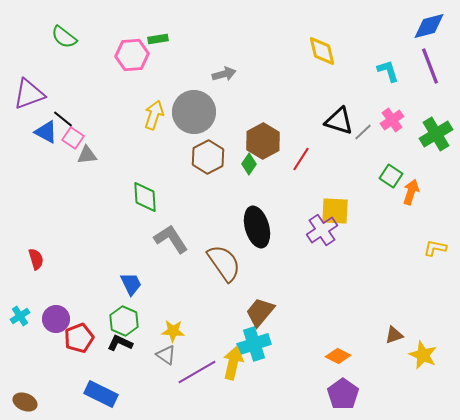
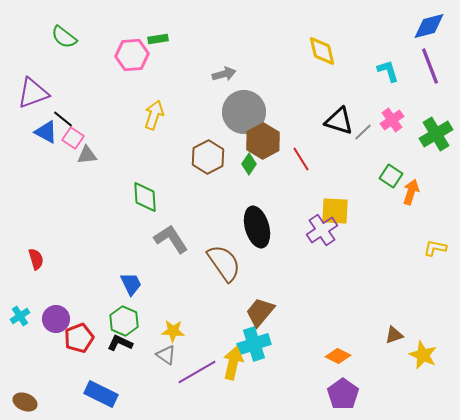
purple triangle at (29, 94): moved 4 px right, 1 px up
gray circle at (194, 112): moved 50 px right
red line at (301, 159): rotated 65 degrees counterclockwise
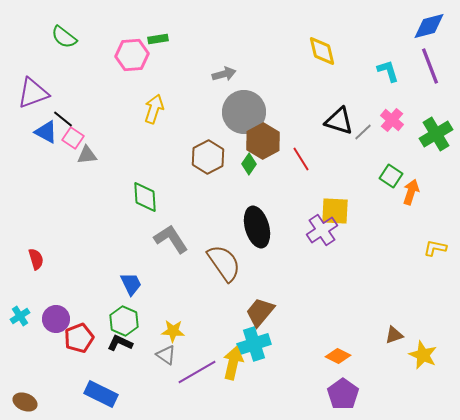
yellow arrow at (154, 115): moved 6 px up
pink cross at (392, 120): rotated 15 degrees counterclockwise
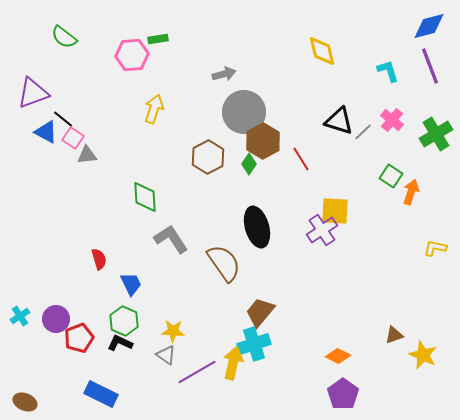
red semicircle at (36, 259): moved 63 px right
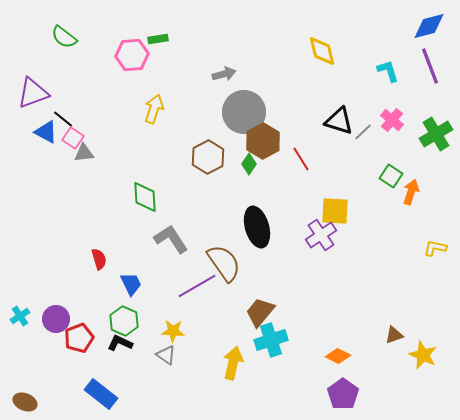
gray triangle at (87, 155): moved 3 px left, 2 px up
purple cross at (322, 230): moved 1 px left, 5 px down
cyan cross at (254, 344): moved 17 px right, 4 px up
purple line at (197, 372): moved 86 px up
blue rectangle at (101, 394): rotated 12 degrees clockwise
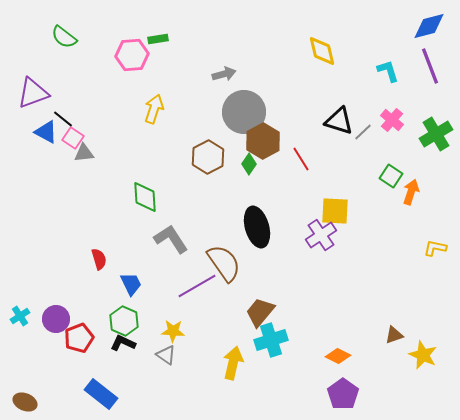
black L-shape at (120, 343): moved 3 px right
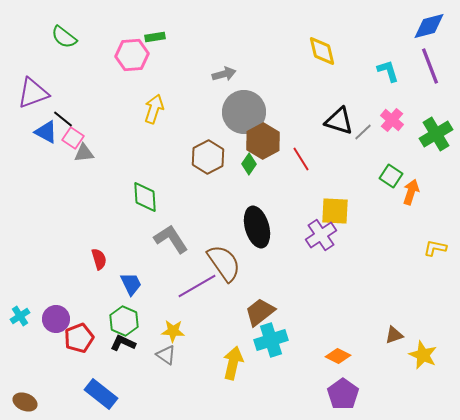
green rectangle at (158, 39): moved 3 px left, 2 px up
brown trapezoid at (260, 312): rotated 12 degrees clockwise
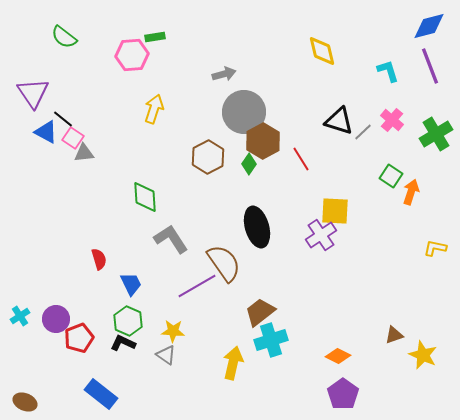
purple triangle at (33, 93): rotated 44 degrees counterclockwise
green hexagon at (124, 321): moved 4 px right
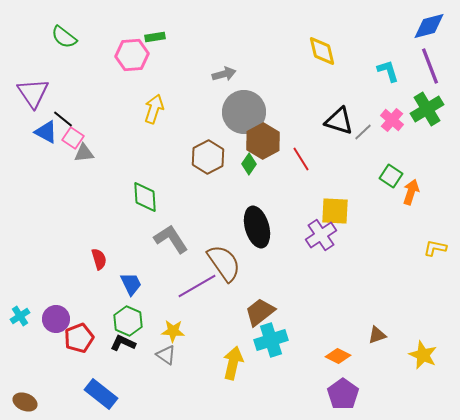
green cross at (436, 134): moved 9 px left, 25 px up
brown triangle at (394, 335): moved 17 px left
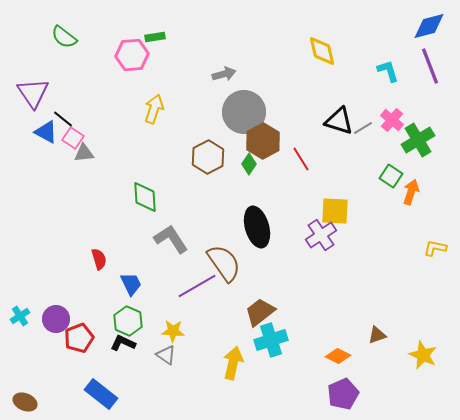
green cross at (427, 109): moved 9 px left, 31 px down
gray line at (363, 132): moved 4 px up; rotated 12 degrees clockwise
purple pentagon at (343, 394): rotated 12 degrees clockwise
